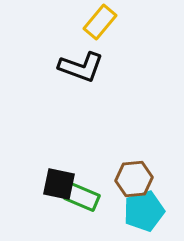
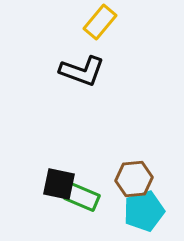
black L-shape: moved 1 px right, 4 px down
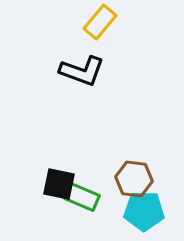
brown hexagon: rotated 12 degrees clockwise
cyan pentagon: rotated 18 degrees clockwise
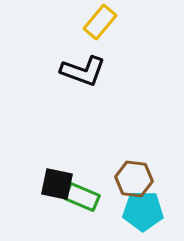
black L-shape: moved 1 px right
black square: moved 2 px left
cyan pentagon: moved 1 px left
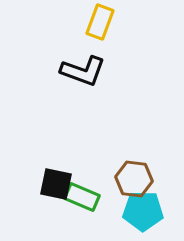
yellow rectangle: rotated 20 degrees counterclockwise
black square: moved 1 px left
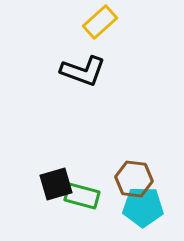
yellow rectangle: rotated 28 degrees clockwise
black square: rotated 28 degrees counterclockwise
green rectangle: moved 1 px up; rotated 8 degrees counterclockwise
cyan pentagon: moved 4 px up
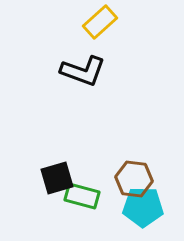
black square: moved 1 px right, 6 px up
